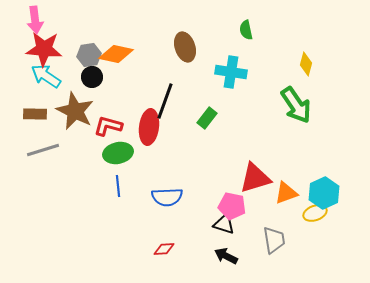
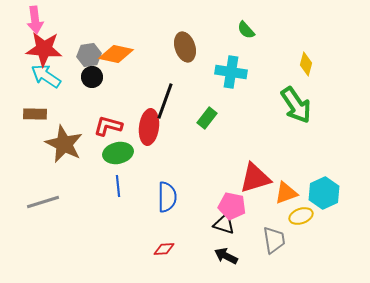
green semicircle: rotated 30 degrees counterclockwise
brown star: moved 11 px left, 33 px down
gray line: moved 52 px down
blue semicircle: rotated 88 degrees counterclockwise
yellow ellipse: moved 14 px left, 3 px down
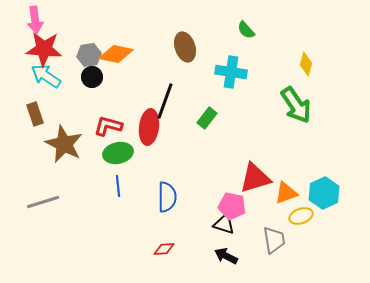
brown rectangle: rotated 70 degrees clockwise
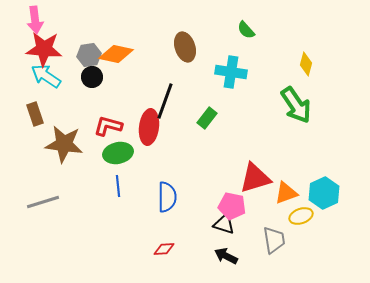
brown star: rotated 18 degrees counterclockwise
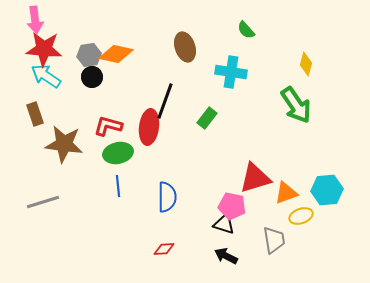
cyan hexagon: moved 3 px right, 3 px up; rotated 20 degrees clockwise
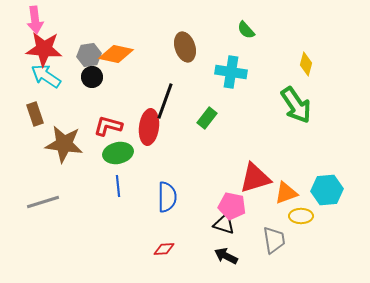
yellow ellipse: rotated 20 degrees clockwise
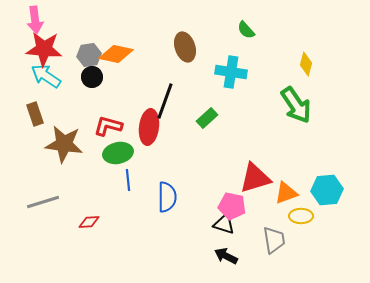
green rectangle: rotated 10 degrees clockwise
blue line: moved 10 px right, 6 px up
red diamond: moved 75 px left, 27 px up
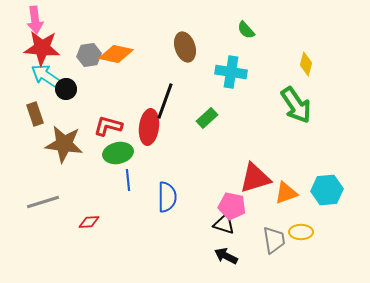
red star: moved 2 px left, 1 px up
black circle: moved 26 px left, 12 px down
yellow ellipse: moved 16 px down
